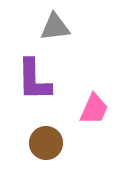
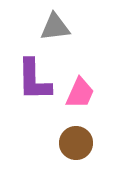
pink trapezoid: moved 14 px left, 16 px up
brown circle: moved 30 px right
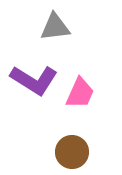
purple L-shape: rotated 57 degrees counterclockwise
brown circle: moved 4 px left, 9 px down
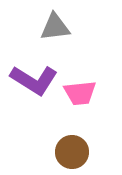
pink trapezoid: rotated 60 degrees clockwise
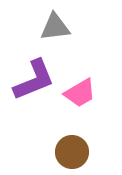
purple L-shape: rotated 54 degrees counterclockwise
pink trapezoid: rotated 24 degrees counterclockwise
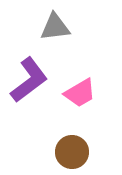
purple L-shape: moved 5 px left; rotated 15 degrees counterclockwise
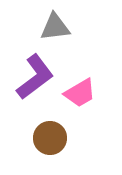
purple L-shape: moved 6 px right, 3 px up
brown circle: moved 22 px left, 14 px up
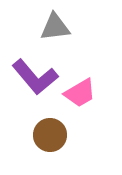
purple L-shape: rotated 87 degrees clockwise
brown circle: moved 3 px up
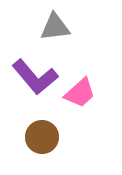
pink trapezoid: rotated 12 degrees counterclockwise
brown circle: moved 8 px left, 2 px down
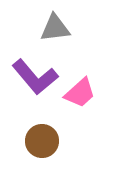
gray triangle: moved 1 px down
brown circle: moved 4 px down
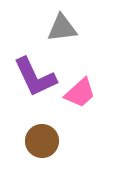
gray triangle: moved 7 px right
purple L-shape: rotated 15 degrees clockwise
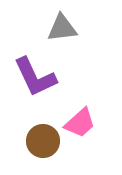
pink trapezoid: moved 30 px down
brown circle: moved 1 px right
